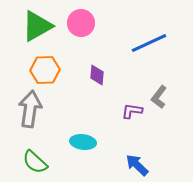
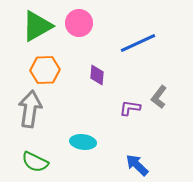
pink circle: moved 2 px left
blue line: moved 11 px left
purple L-shape: moved 2 px left, 3 px up
green semicircle: rotated 16 degrees counterclockwise
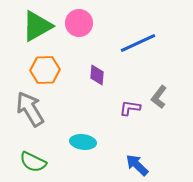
gray arrow: rotated 39 degrees counterclockwise
green semicircle: moved 2 px left
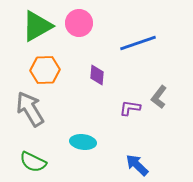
blue line: rotated 6 degrees clockwise
